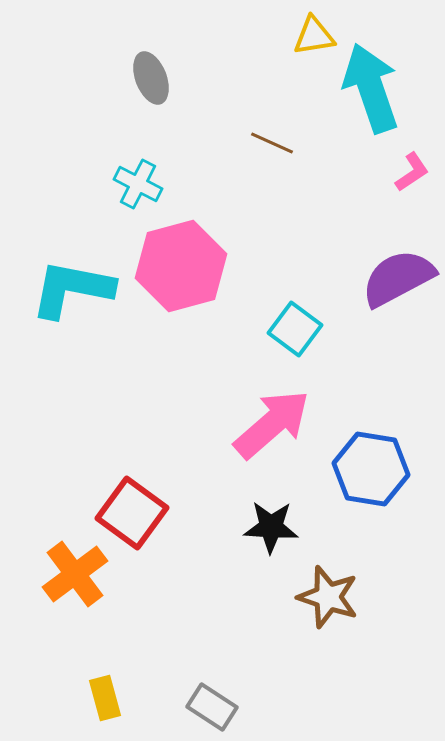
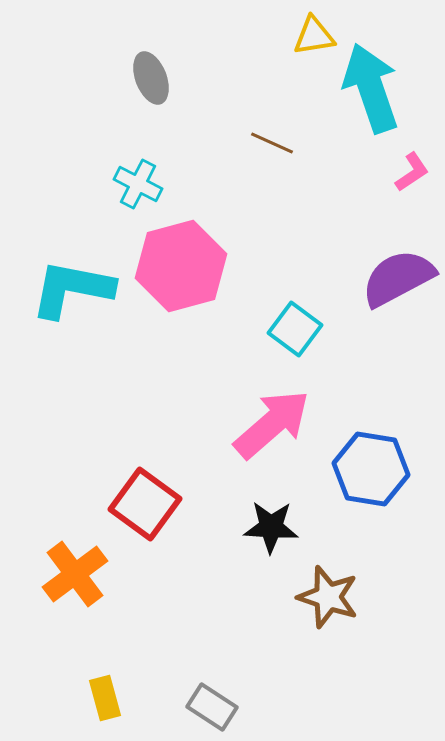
red square: moved 13 px right, 9 px up
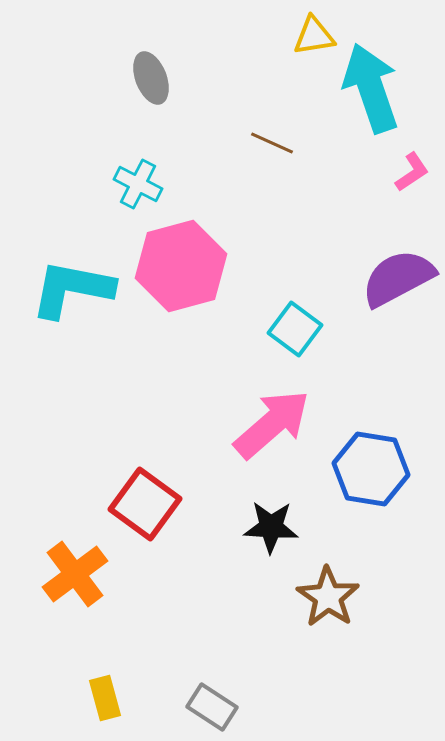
brown star: rotated 16 degrees clockwise
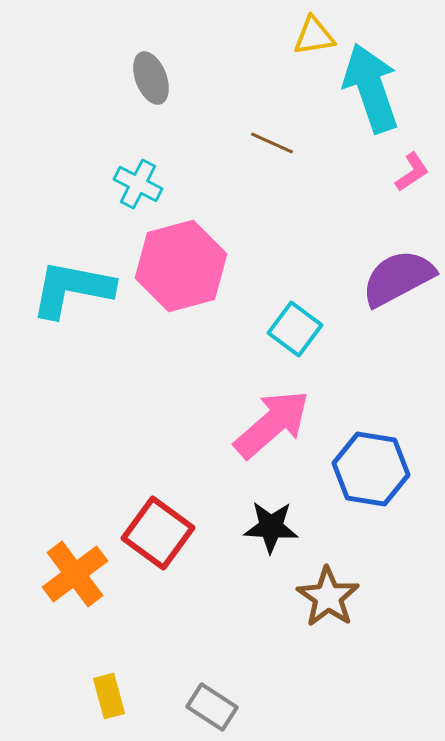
red square: moved 13 px right, 29 px down
yellow rectangle: moved 4 px right, 2 px up
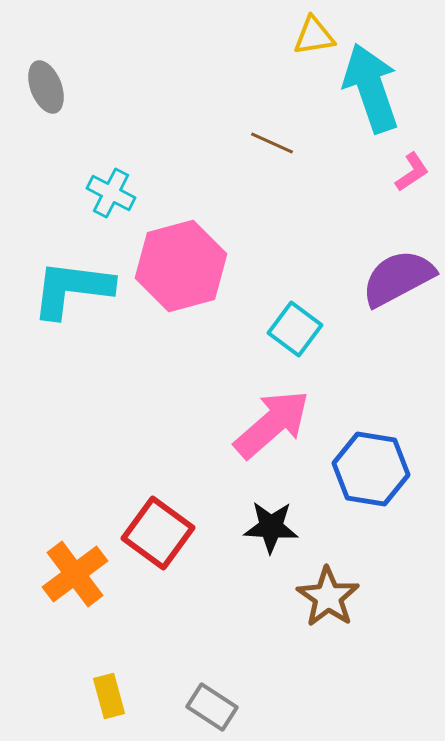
gray ellipse: moved 105 px left, 9 px down
cyan cross: moved 27 px left, 9 px down
cyan L-shape: rotated 4 degrees counterclockwise
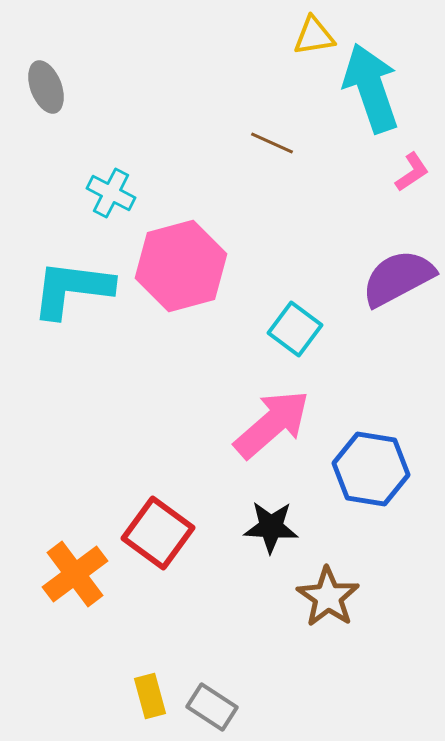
yellow rectangle: moved 41 px right
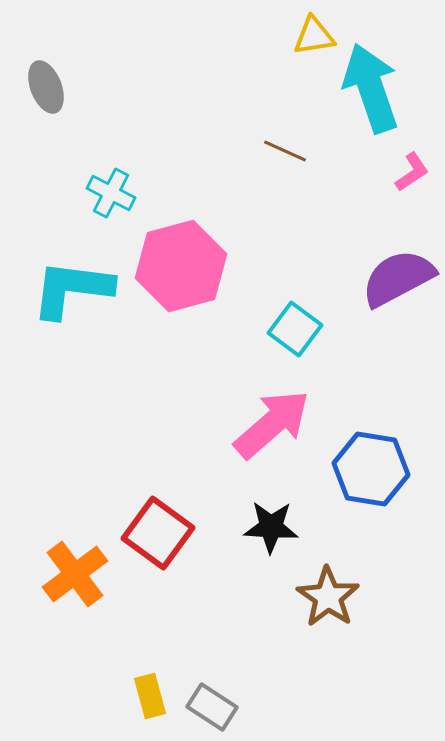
brown line: moved 13 px right, 8 px down
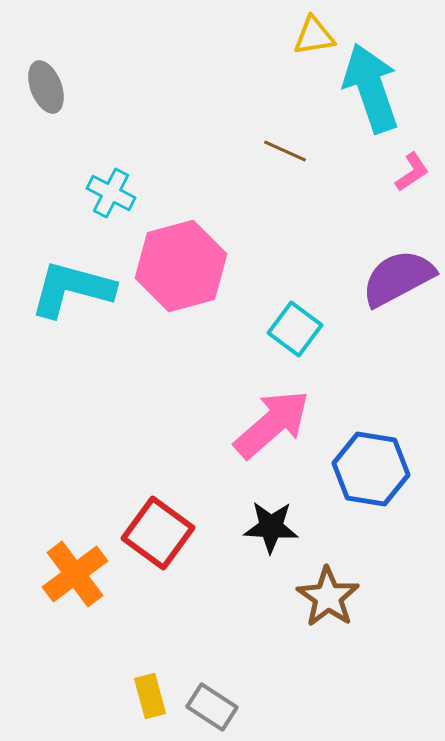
cyan L-shape: rotated 8 degrees clockwise
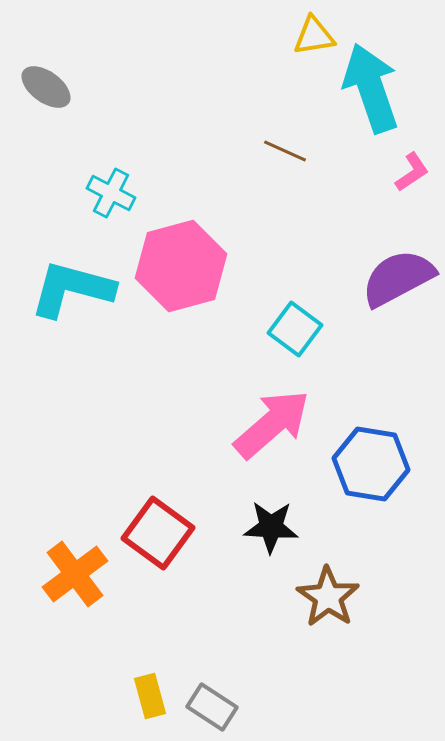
gray ellipse: rotated 33 degrees counterclockwise
blue hexagon: moved 5 px up
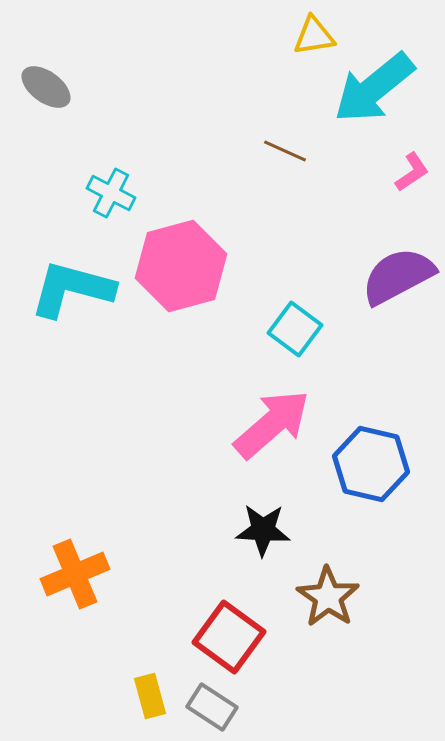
cyan arrow: moved 3 px right; rotated 110 degrees counterclockwise
purple semicircle: moved 2 px up
blue hexagon: rotated 4 degrees clockwise
black star: moved 8 px left, 3 px down
red square: moved 71 px right, 104 px down
orange cross: rotated 14 degrees clockwise
